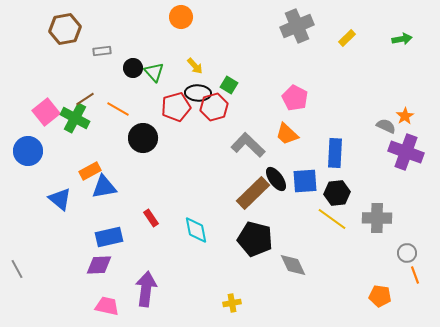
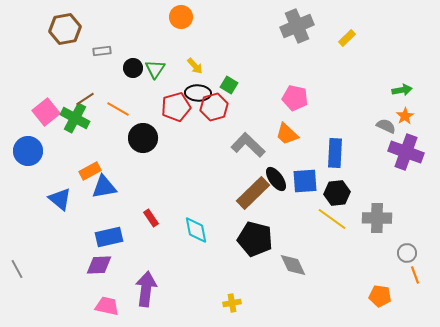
green arrow at (402, 39): moved 51 px down
green triangle at (154, 72): moved 1 px right, 3 px up; rotated 15 degrees clockwise
pink pentagon at (295, 98): rotated 15 degrees counterclockwise
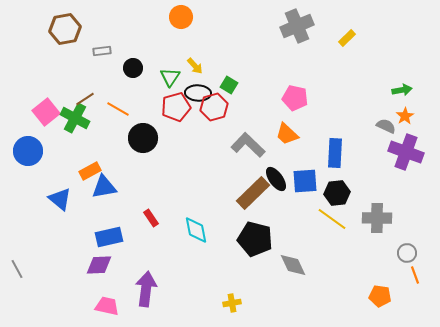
green triangle at (155, 69): moved 15 px right, 8 px down
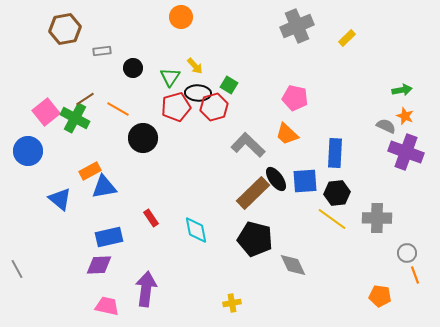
orange star at (405, 116): rotated 18 degrees counterclockwise
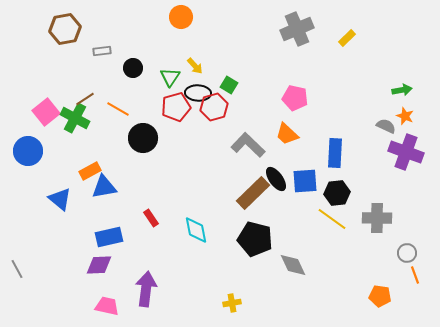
gray cross at (297, 26): moved 3 px down
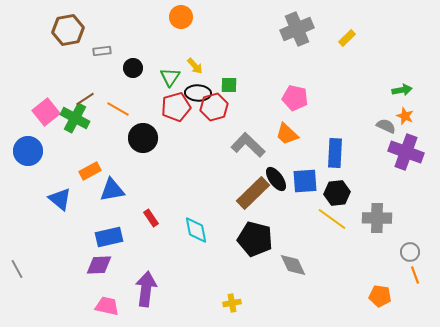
brown hexagon at (65, 29): moved 3 px right, 1 px down
green square at (229, 85): rotated 30 degrees counterclockwise
blue triangle at (104, 187): moved 8 px right, 3 px down
gray circle at (407, 253): moved 3 px right, 1 px up
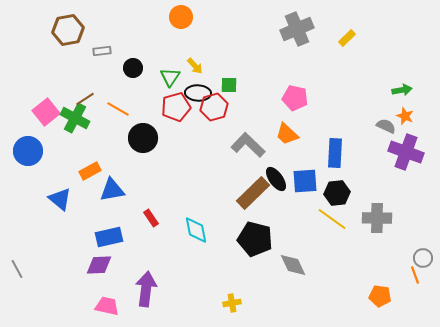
gray circle at (410, 252): moved 13 px right, 6 px down
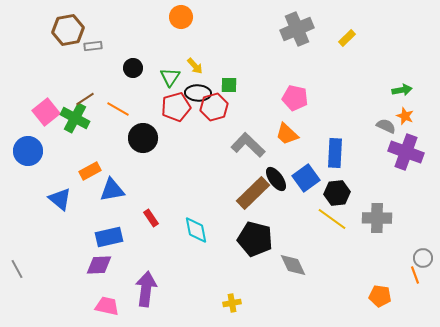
gray rectangle at (102, 51): moved 9 px left, 5 px up
blue square at (305, 181): moved 1 px right, 3 px up; rotated 32 degrees counterclockwise
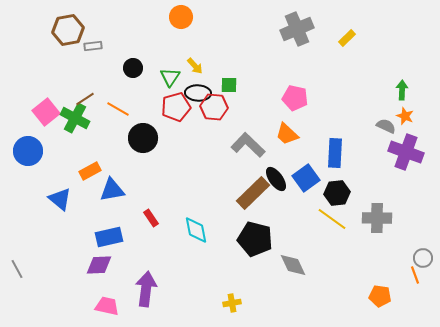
green arrow at (402, 90): rotated 78 degrees counterclockwise
red hexagon at (214, 107): rotated 20 degrees clockwise
